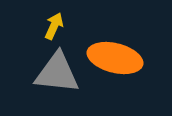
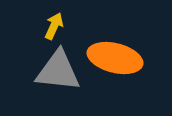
gray triangle: moved 1 px right, 2 px up
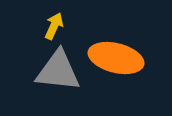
orange ellipse: moved 1 px right
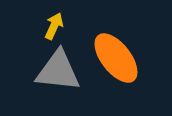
orange ellipse: rotated 38 degrees clockwise
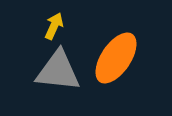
orange ellipse: rotated 72 degrees clockwise
